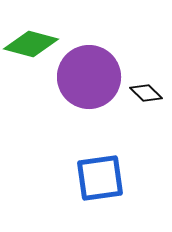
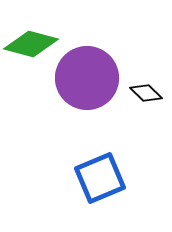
purple circle: moved 2 px left, 1 px down
blue square: rotated 15 degrees counterclockwise
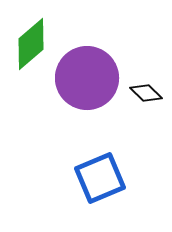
green diamond: rotated 56 degrees counterclockwise
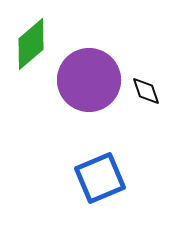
purple circle: moved 2 px right, 2 px down
black diamond: moved 2 px up; rotated 28 degrees clockwise
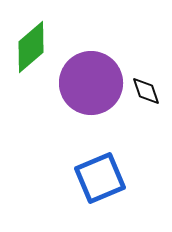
green diamond: moved 3 px down
purple circle: moved 2 px right, 3 px down
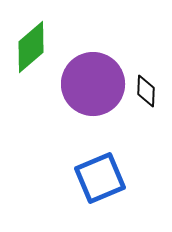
purple circle: moved 2 px right, 1 px down
black diamond: rotated 20 degrees clockwise
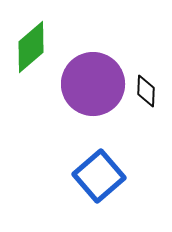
blue square: moved 1 px left, 2 px up; rotated 18 degrees counterclockwise
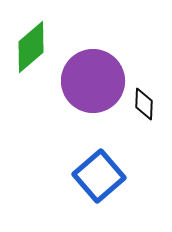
purple circle: moved 3 px up
black diamond: moved 2 px left, 13 px down
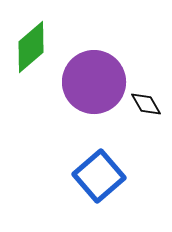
purple circle: moved 1 px right, 1 px down
black diamond: moved 2 px right; rotated 32 degrees counterclockwise
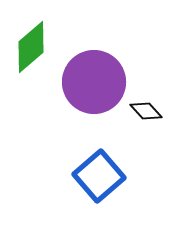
black diamond: moved 7 px down; rotated 12 degrees counterclockwise
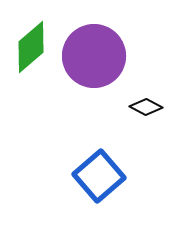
purple circle: moved 26 px up
black diamond: moved 4 px up; rotated 20 degrees counterclockwise
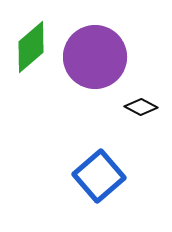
purple circle: moved 1 px right, 1 px down
black diamond: moved 5 px left
